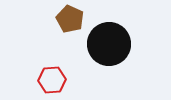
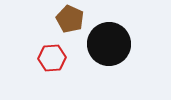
red hexagon: moved 22 px up
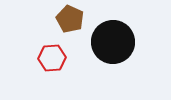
black circle: moved 4 px right, 2 px up
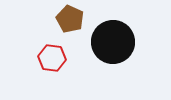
red hexagon: rotated 12 degrees clockwise
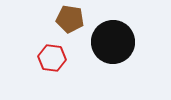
brown pentagon: rotated 16 degrees counterclockwise
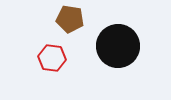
black circle: moved 5 px right, 4 px down
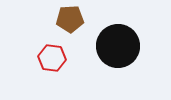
brown pentagon: rotated 12 degrees counterclockwise
